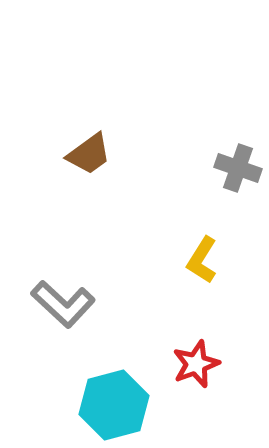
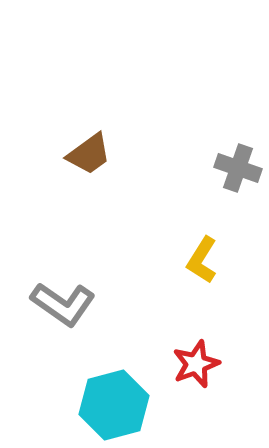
gray L-shape: rotated 8 degrees counterclockwise
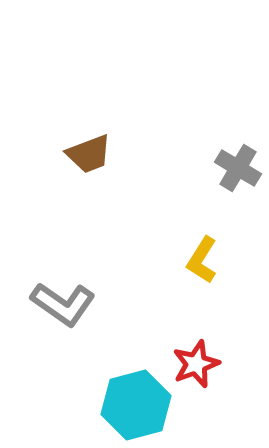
brown trapezoid: rotated 15 degrees clockwise
gray cross: rotated 12 degrees clockwise
cyan hexagon: moved 22 px right
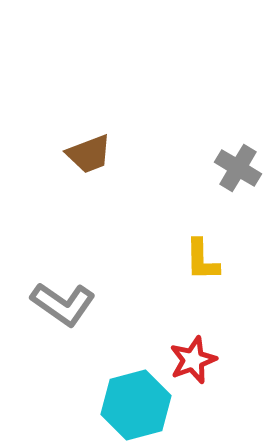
yellow L-shape: rotated 33 degrees counterclockwise
red star: moved 3 px left, 4 px up
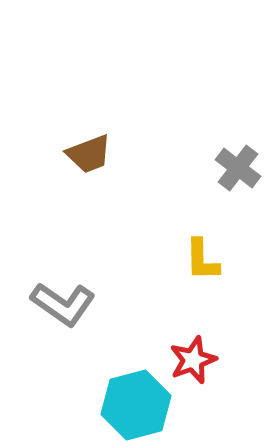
gray cross: rotated 6 degrees clockwise
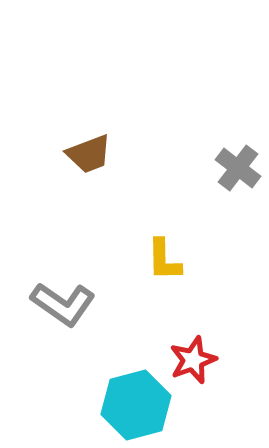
yellow L-shape: moved 38 px left
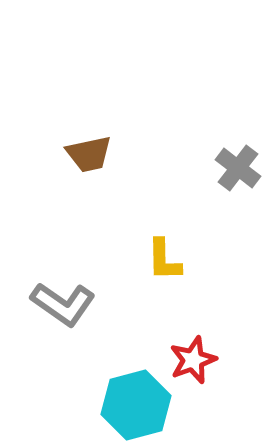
brown trapezoid: rotated 9 degrees clockwise
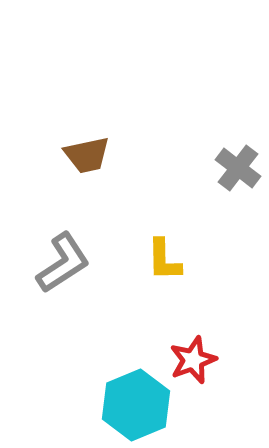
brown trapezoid: moved 2 px left, 1 px down
gray L-shape: moved 41 px up; rotated 68 degrees counterclockwise
cyan hexagon: rotated 8 degrees counterclockwise
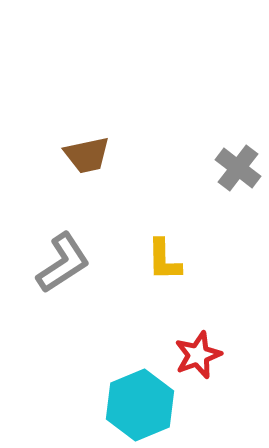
red star: moved 5 px right, 5 px up
cyan hexagon: moved 4 px right
